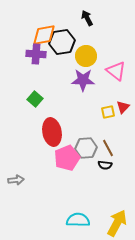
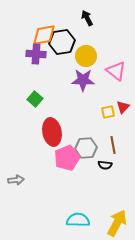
brown line: moved 5 px right, 3 px up; rotated 18 degrees clockwise
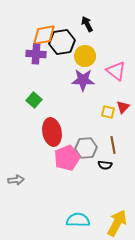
black arrow: moved 6 px down
yellow circle: moved 1 px left
green square: moved 1 px left, 1 px down
yellow square: rotated 24 degrees clockwise
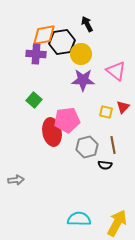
yellow circle: moved 4 px left, 2 px up
yellow square: moved 2 px left
gray hexagon: moved 1 px right, 1 px up; rotated 10 degrees counterclockwise
pink pentagon: moved 38 px up; rotated 15 degrees clockwise
cyan semicircle: moved 1 px right, 1 px up
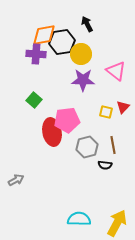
gray arrow: rotated 21 degrees counterclockwise
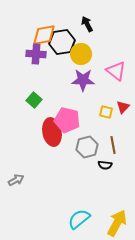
pink pentagon: rotated 20 degrees clockwise
cyan semicircle: rotated 40 degrees counterclockwise
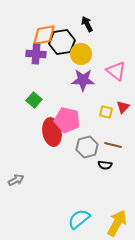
brown line: rotated 66 degrees counterclockwise
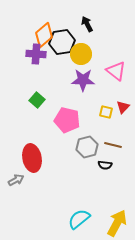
orange diamond: rotated 30 degrees counterclockwise
green square: moved 3 px right
red ellipse: moved 20 px left, 26 px down
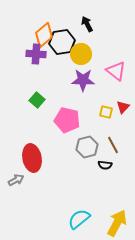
brown line: rotated 48 degrees clockwise
